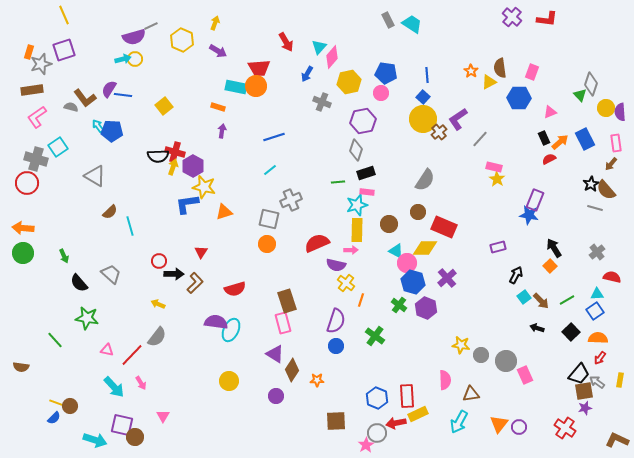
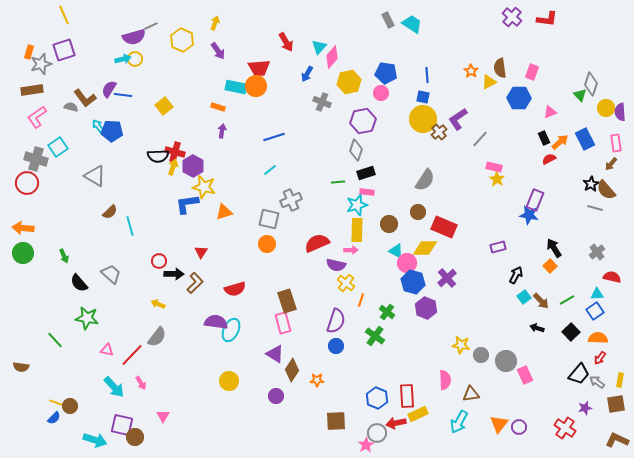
purple arrow at (218, 51): rotated 24 degrees clockwise
blue square at (423, 97): rotated 32 degrees counterclockwise
green cross at (399, 305): moved 12 px left, 7 px down
brown square at (584, 391): moved 32 px right, 13 px down
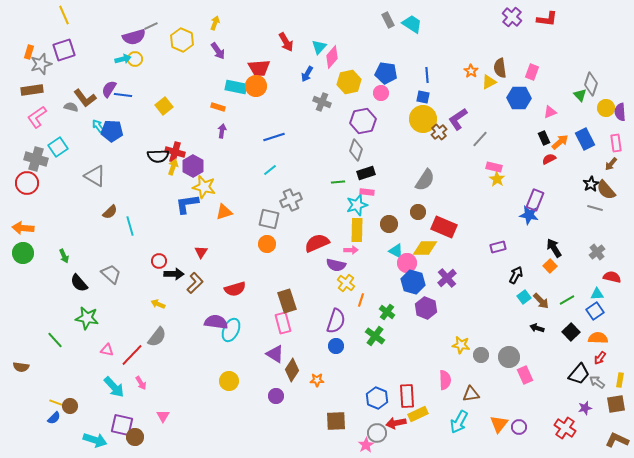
gray circle at (506, 361): moved 3 px right, 4 px up
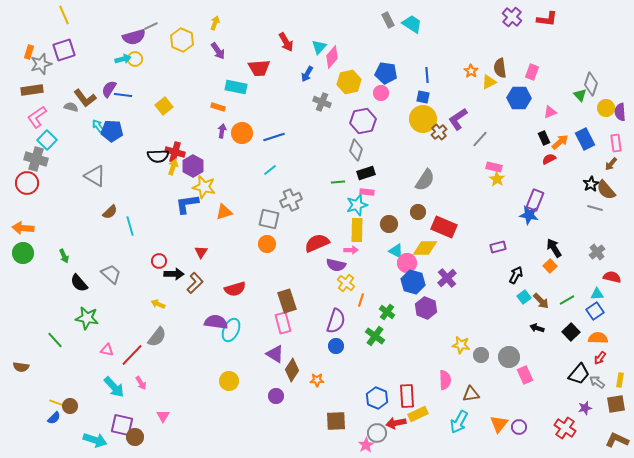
orange circle at (256, 86): moved 14 px left, 47 px down
cyan square at (58, 147): moved 11 px left, 7 px up; rotated 12 degrees counterclockwise
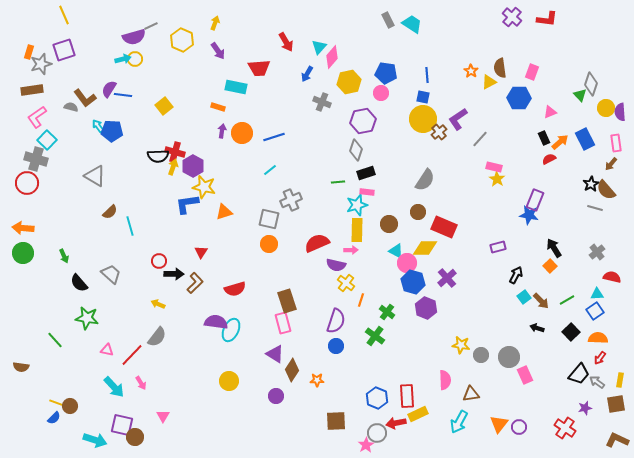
orange circle at (267, 244): moved 2 px right
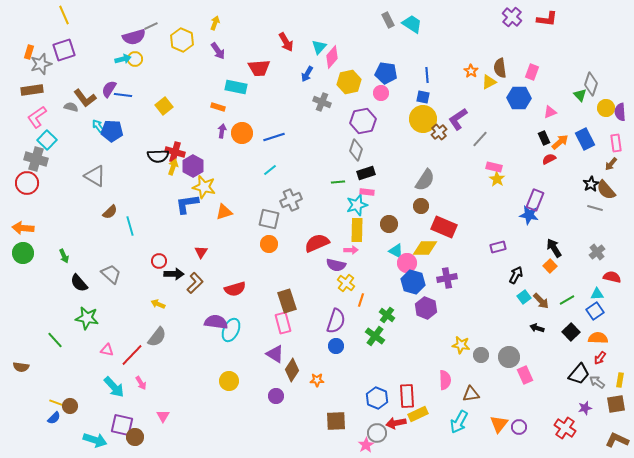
brown circle at (418, 212): moved 3 px right, 6 px up
purple cross at (447, 278): rotated 30 degrees clockwise
green cross at (387, 312): moved 3 px down
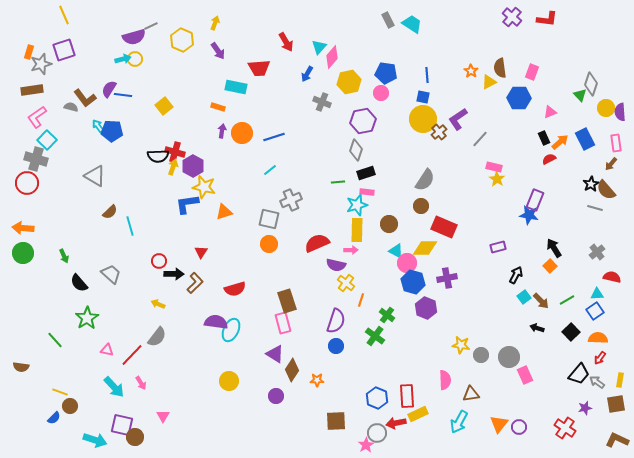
green star at (87, 318): rotated 30 degrees clockwise
yellow line at (57, 403): moved 3 px right, 11 px up
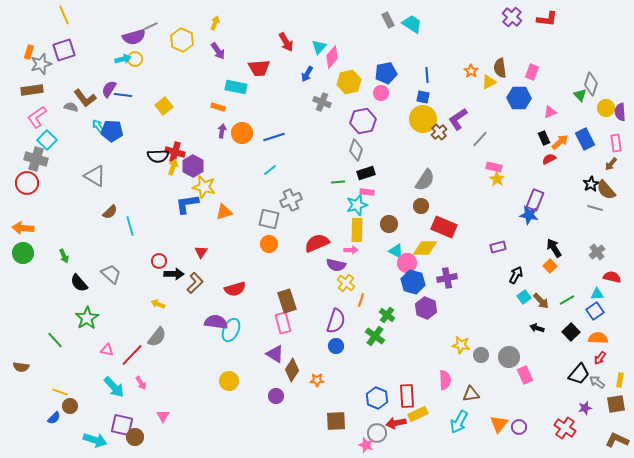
blue pentagon at (386, 73): rotated 20 degrees counterclockwise
pink star at (366, 445): rotated 21 degrees counterclockwise
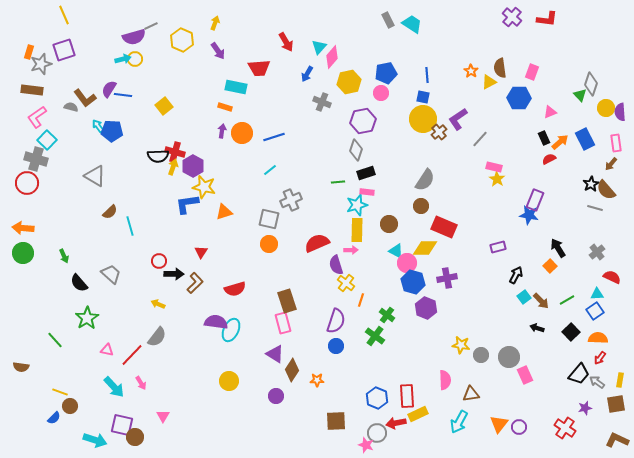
brown rectangle at (32, 90): rotated 15 degrees clockwise
orange rectangle at (218, 107): moved 7 px right
black arrow at (554, 248): moved 4 px right
purple semicircle at (336, 265): rotated 60 degrees clockwise
red semicircle at (612, 277): rotated 12 degrees clockwise
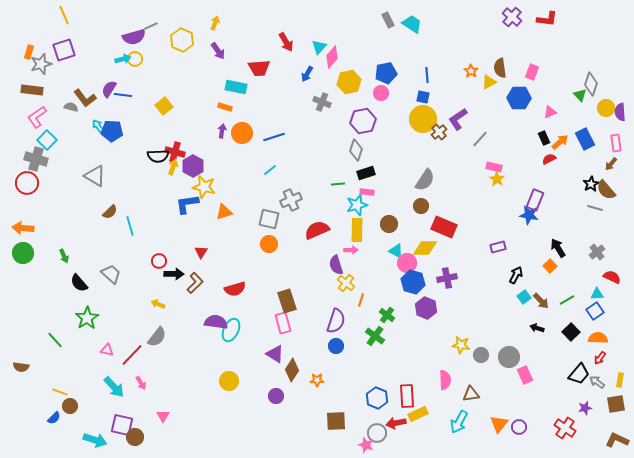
green line at (338, 182): moved 2 px down
red semicircle at (317, 243): moved 13 px up
